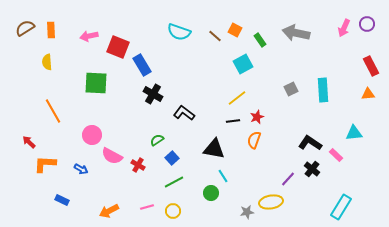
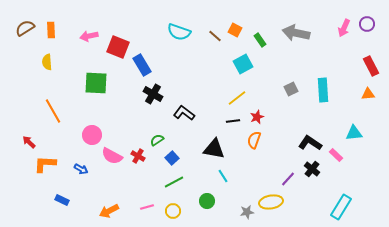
red cross at (138, 165): moved 9 px up
green circle at (211, 193): moved 4 px left, 8 px down
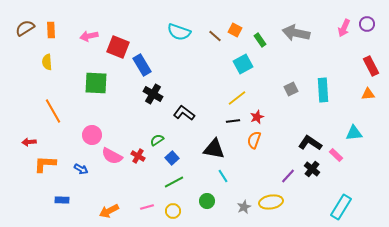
red arrow at (29, 142): rotated 48 degrees counterclockwise
purple line at (288, 179): moved 3 px up
blue rectangle at (62, 200): rotated 24 degrees counterclockwise
gray star at (247, 212): moved 3 px left, 5 px up; rotated 16 degrees counterclockwise
